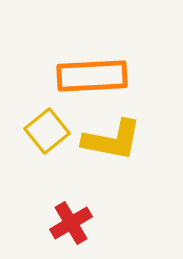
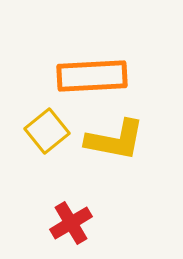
yellow L-shape: moved 3 px right
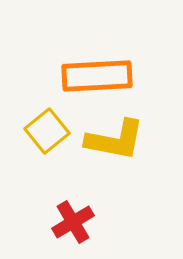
orange rectangle: moved 5 px right
red cross: moved 2 px right, 1 px up
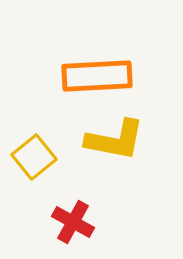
yellow square: moved 13 px left, 26 px down
red cross: rotated 30 degrees counterclockwise
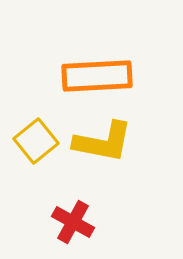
yellow L-shape: moved 12 px left, 2 px down
yellow square: moved 2 px right, 16 px up
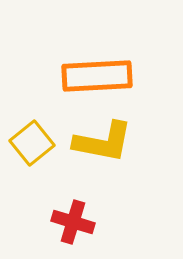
yellow square: moved 4 px left, 2 px down
red cross: rotated 12 degrees counterclockwise
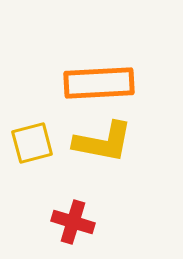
orange rectangle: moved 2 px right, 7 px down
yellow square: rotated 24 degrees clockwise
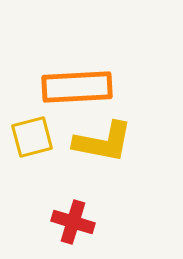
orange rectangle: moved 22 px left, 4 px down
yellow square: moved 6 px up
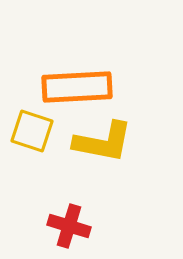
yellow square: moved 6 px up; rotated 33 degrees clockwise
red cross: moved 4 px left, 4 px down
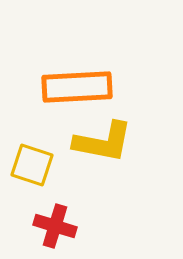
yellow square: moved 34 px down
red cross: moved 14 px left
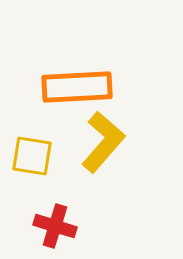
yellow L-shape: rotated 60 degrees counterclockwise
yellow square: moved 9 px up; rotated 9 degrees counterclockwise
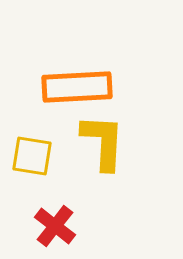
yellow L-shape: rotated 38 degrees counterclockwise
red cross: rotated 21 degrees clockwise
